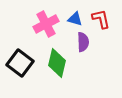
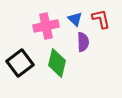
blue triangle: rotated 28 degrees clockwise
pink cross: moved 2 px down; rotated 15 degrees clockwise
black square: rotated 16 degrees clockwise
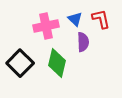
black square: rotated 8 degrees counterclockwise
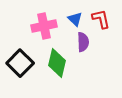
pink cross: moved 2 px left
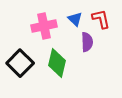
purple semicircle: moved 4 px right
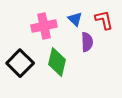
red L-shape: moved 3 px right, 1 px down
green diamond: moved 1 px up
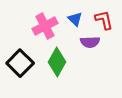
pink cross: moved 1 px right; rotated 15 degrees counterclockwise
purple semicircle: moved 3 px right; rotated 90 degrees clockwise
green diamond: rotated 16 degrees clockwise
